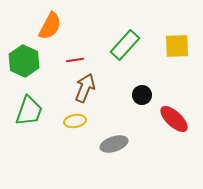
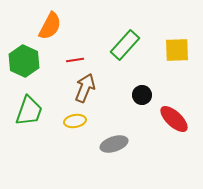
yellow square: moved 4 px down
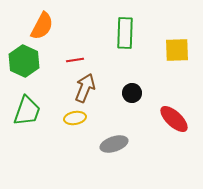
orange semicircle: moved 8 px left
green rectangle: moved 12 px up; rotated 40 degrees counterclockwise
black circle: moved 10 px left, 2 px up
green trapezoid: moved 2 px left
yellow ellipse: moved 3 px up
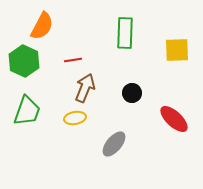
red line: moved 2 px left
gray ellipse: rotated 32 degrees counterclockwise
